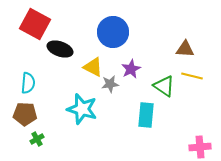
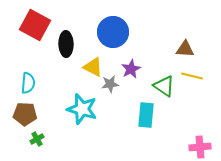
red square: moved 1 px down
black ellipse: moved 6 px right, 5 px up; rotated 70 degrees clockwise
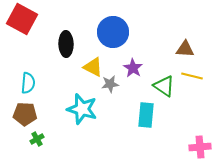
red square: moved 13 px left, 6 px up
purple star: moved 2 px right, 1 px up; rotated 12 degrees counterclockwise
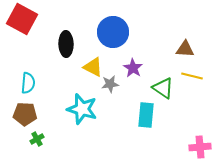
green triangle: moved 1 px left, 2 px down
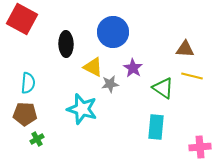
cyan rectangle: moved 10 px right, 12 px down
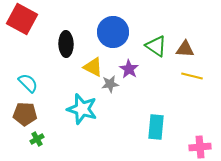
purple star: moved 4 px left, 1 px down
cyan semicircle: rotated 50 degrees counterclockwise
green triangle: moved 7 px left, 42 px up
